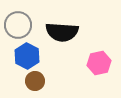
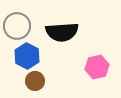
gray circle: moved 1 px left, 1 px down
black semicircle: rotated 8 degrees counterclockwise
pink hexagon: moved 2 px left, 4 px down
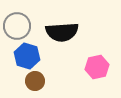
blue hexagon: rotated 10 degrees counterclockwise
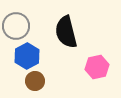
gray circle: moved 1 px left
black semicircle: moved 4 px right; rotated 80 degrees clockwise
blue hexagon: rotated 15 degrees clockwise
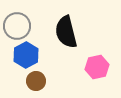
gray circle: moved 1 px right
blue hexagon: moved 1 px left, 1 px up
brown circle: moved 1 px right
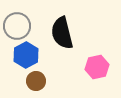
black semicircle: moved 4 px left, 1 px down
